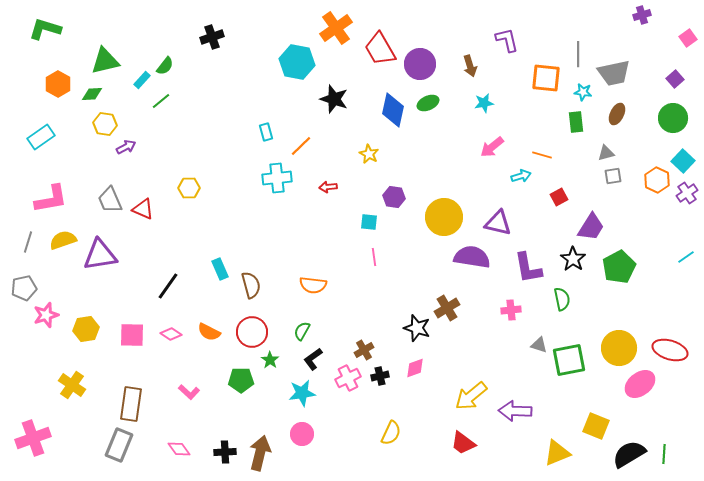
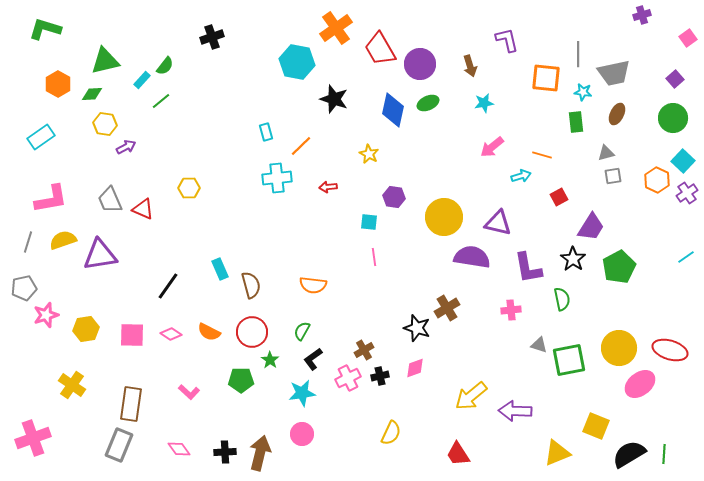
red trapezoid at (463, 443): moved 5 px left, 11 px down; rotated 20 degrees clockwise
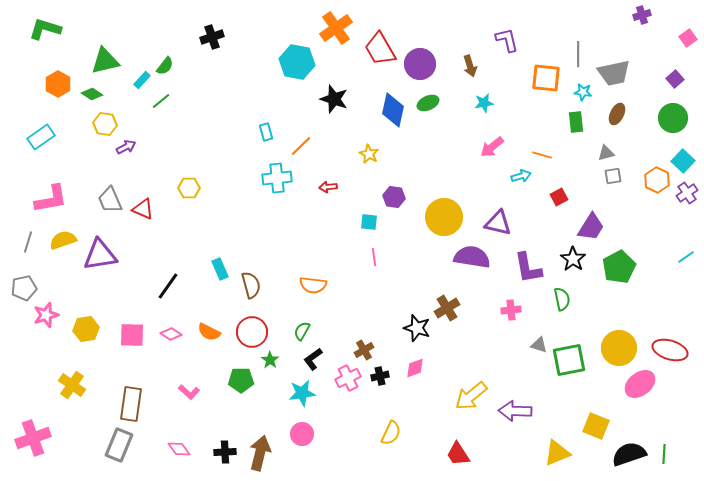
green diamond at (92, 94): rotated 35 degrees clockwise
black semicircle at (629, 454): rotated 12 degrees clockwise
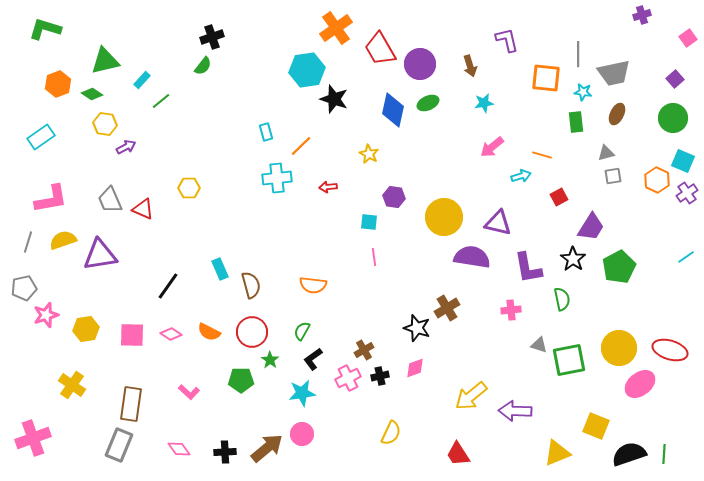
cyan hexagon at (297, 62): moved 10 px right, 8 px down; rotated 20 degrees counterclockwise
green semicircle at (165, 66): moved 38 px right
orange hexagon at (58, 84): rotated 10 degrees clockwise
cyan square at (683, 161): rotated 20 degrees counterclockwise
brown arrow at (260, 453): moved 7 px right, 5 px up; rotated 36 degrees clockwise
